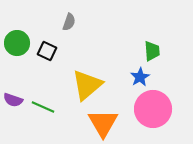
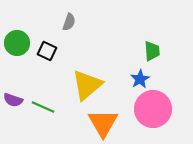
blue star: moved 2 px down
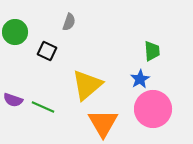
green circle: moved 2 px left, 11 px up
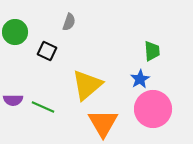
purple semicircle: rotated 18 degrees counterclockwise
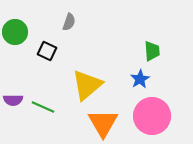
pink circle: moved 1 px left, 7 px down
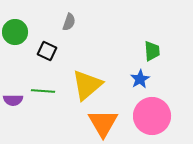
green line: moved 16 px up; rotated 20 degrees counterclockwise
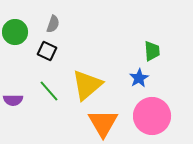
gray semicircle: moved 16 px left, 2 px down
blue star: moved 1 px left, 1 px up
green line: moved 6 px right; rotated 45 degrees clockwise
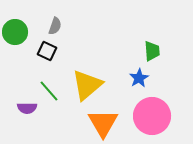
gray semicircle: moved 2 px right, 2 px down
purple semicircle: moved 14 px right, 8 px down
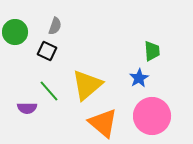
orange triangle: rotated 20 degrees counterclockwise
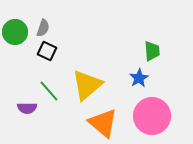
gray semicircle: moved 12 px left, 2 px down
